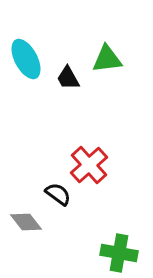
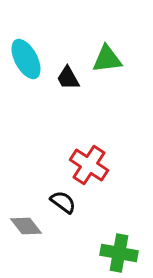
red cross: rotated 15 degrees counterclockwise
black semicircle: moved 5 px right, 8 px down
gray diamond: moved 4 px down
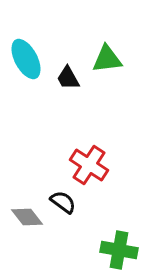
gray diamond: moved 1 px right, 9 px up
green cross: moved 3 px up
